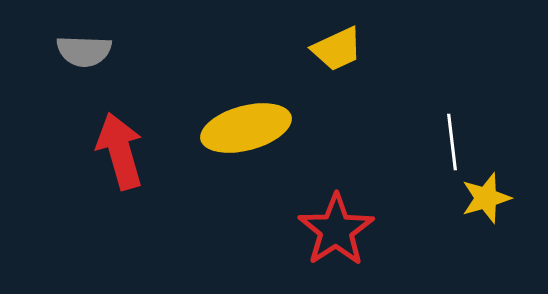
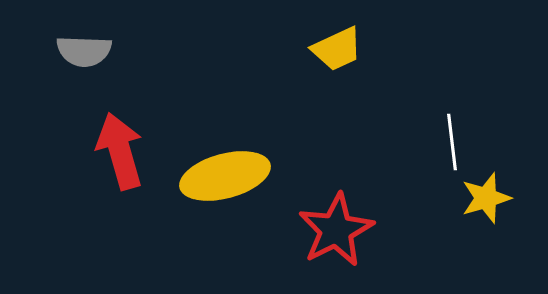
yellow ellipse: moved 21 px left, 48 px down
red star: rotated 6 degrees clockwise
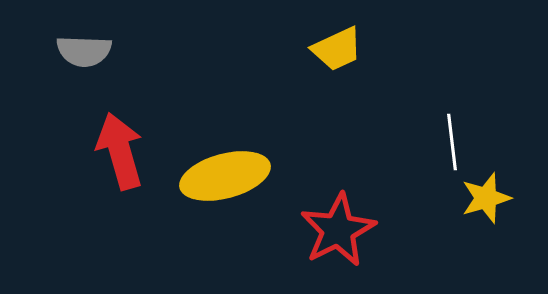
red star: moved 2 px right
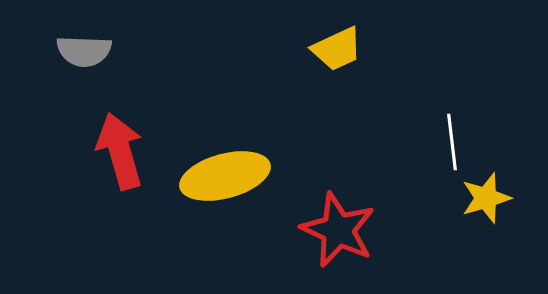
red star: rotated 20 degrees counterclockwise
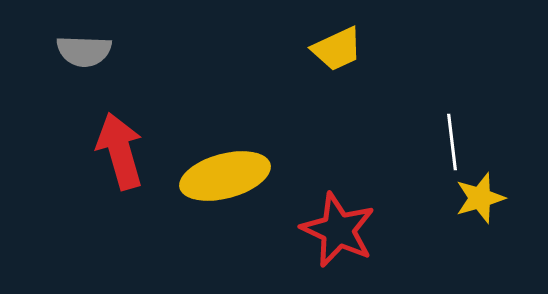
yellow star: moved 6 px left
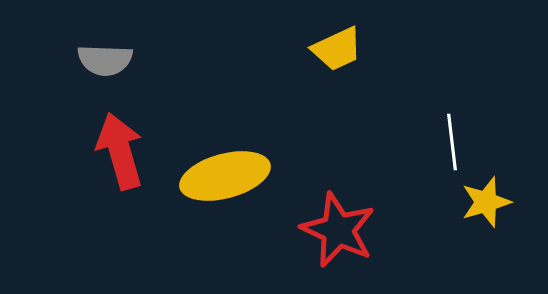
gray semicircle: moved 21 px right, 9 px down
yellow star: moved 6 px right, 4 px down
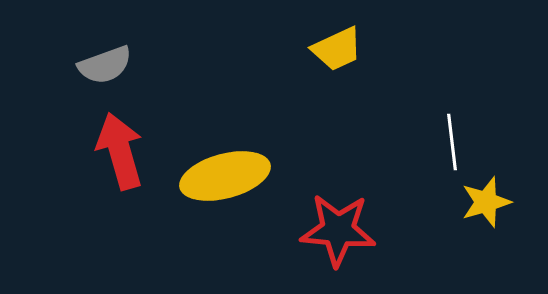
gray semicircle: moved 5 px down; rotated 22 degrees counterclockwise
red star: rotated 20 degrees counterclockwise
